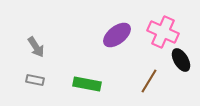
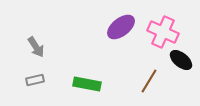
purple ellipse: moved 4 px right, 8 px up
black ellipse: rotated 20 degrees counterclockwise
gray rectangle: rotated 24 degrees counterclockwise
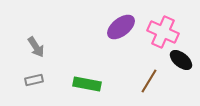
gray rectangle: moved 1 px left
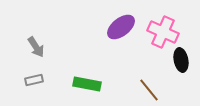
black ellipse: rotated 40 degrees clockwise
brown line: moved 9 px down; rotated 70 degrees counterclockwise
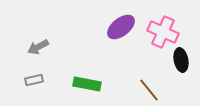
gray arrow: moved 2 px right; rotated 95 degrees clockwise
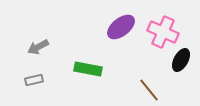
black ellipse: rotated 40 degrees clockwise
green rectangle: moved 1 px right, 15 px up
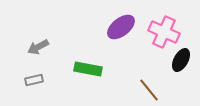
pink cross: moved 1 px right
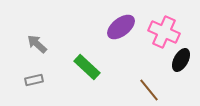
gray arrow: moved 1 px left, 3 px up; rotated 70 degrees clockwise
green rectangle: moved 1 px left, 2 px up; rotated 32 degrees clockwise
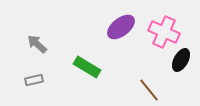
green rectangle: rotated 12 degrees counterclockwise
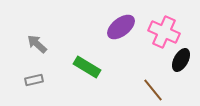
brown line: moved 4 px right
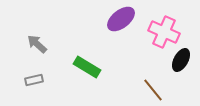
purple ellipse: moved 8 px up
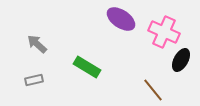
purple ellipse: rotated 72 degrees clockwise
